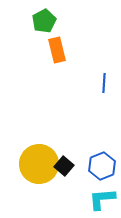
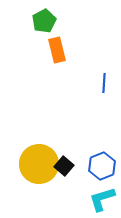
cyan L-shape: rotated 12 degrees counterclockwise
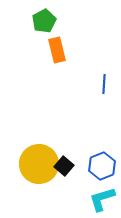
blue line: moved 1 px down
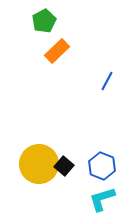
orange rectangle: moved 1 px down; rotated 60 degrees clockwise
blue line: moved 3 px right, 3 px up; rotated 24 degrees clockwise
blue hexagon: rotated 16 degrees counterclockwise
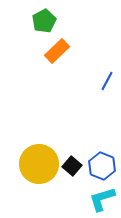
black square: moved 8 px right
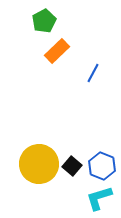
blue line: moved 14 px left, 8 px up
cyan L-shape: moved 3 px left, 1 px up
